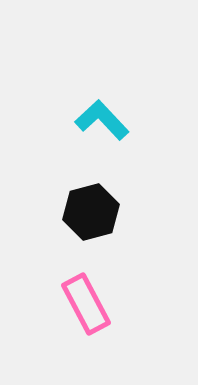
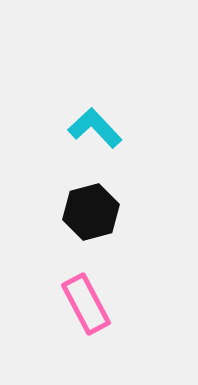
cyan L-shape: moved 7 px left, 8 px down
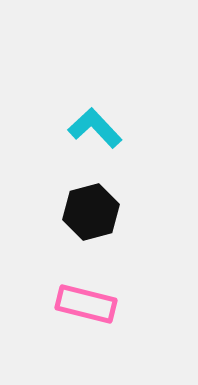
pink rectangle: rotated 48 degrees counterclockwise
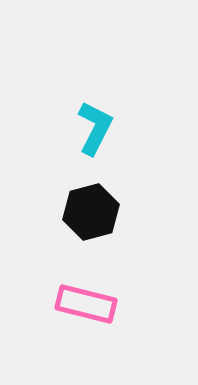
cyan L-shape: rotated 70 degrees clockwise
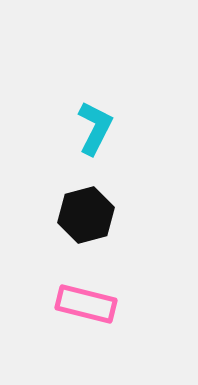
black hexagon: moved 5 px left, 3 px down
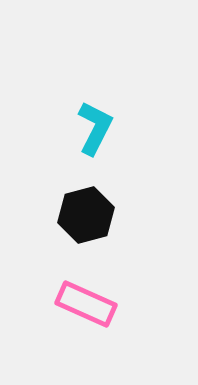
pink rectangle: rotated 10 degrees clockwise
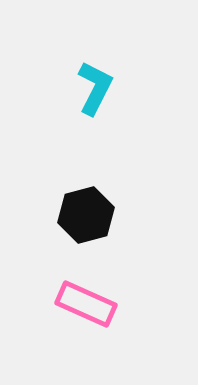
cyan L-shape: moved 40 px up
